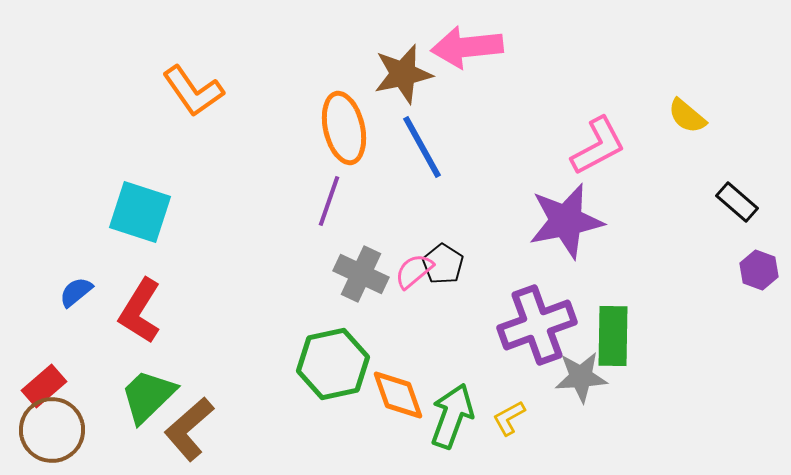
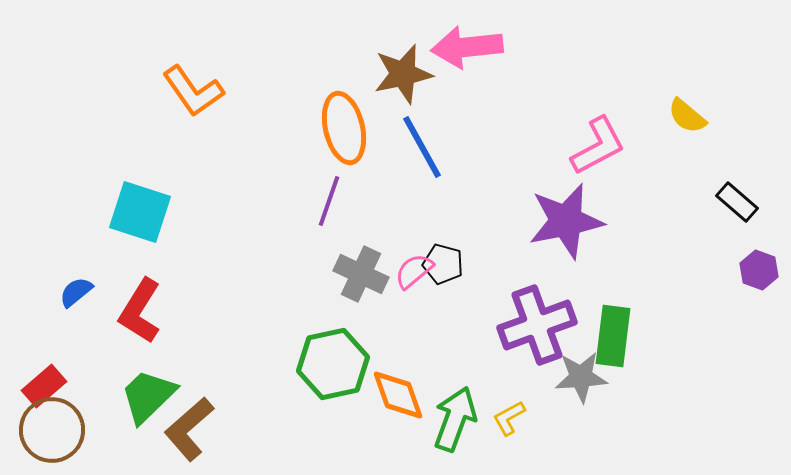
black pentagon: rotated 18 degrees counterclockwise
green rectangle: rotated 6 degrees clockwise
green arrow: moved 3 px right, 3 px down
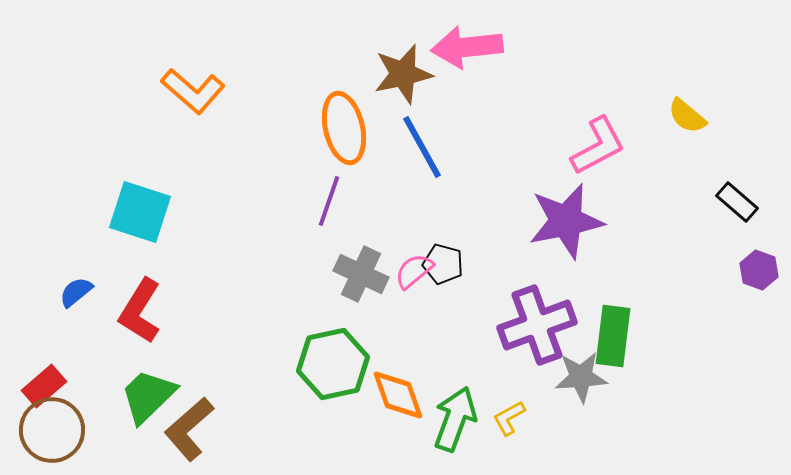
orange L-shape: rotated 14 degrees counterclockwise
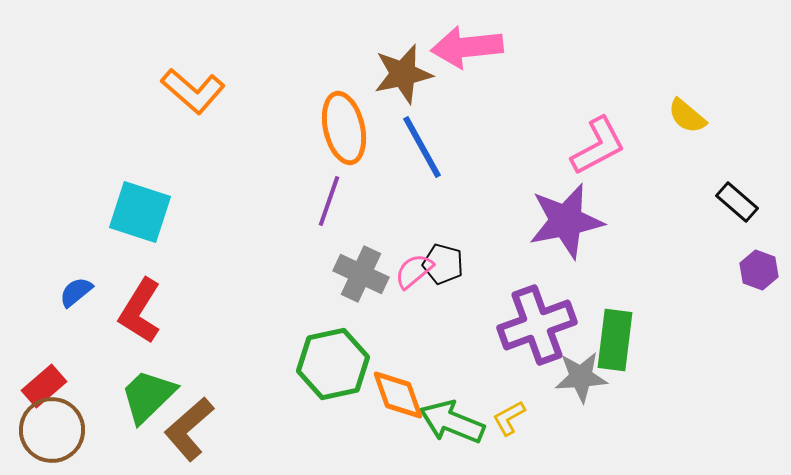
green rectangle: moved 2 px right, 4 px down
green arrow: moved 3 px left, 3 px down; rotated 88 degrees counterclockwise
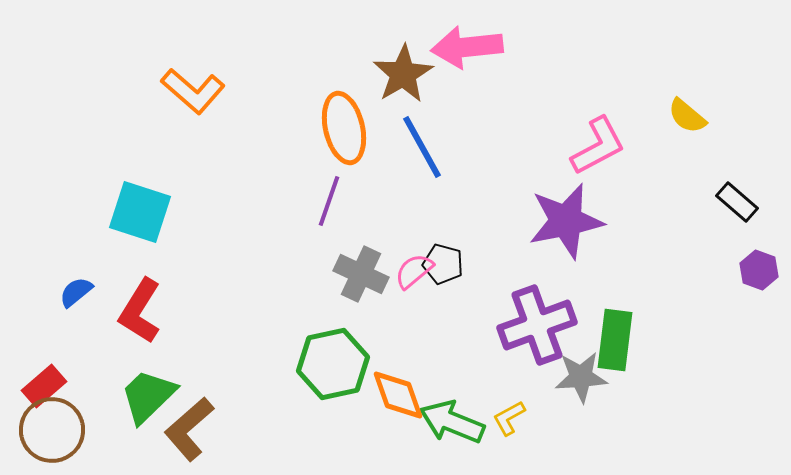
brown star: rotated 18 degrees counterclockwise
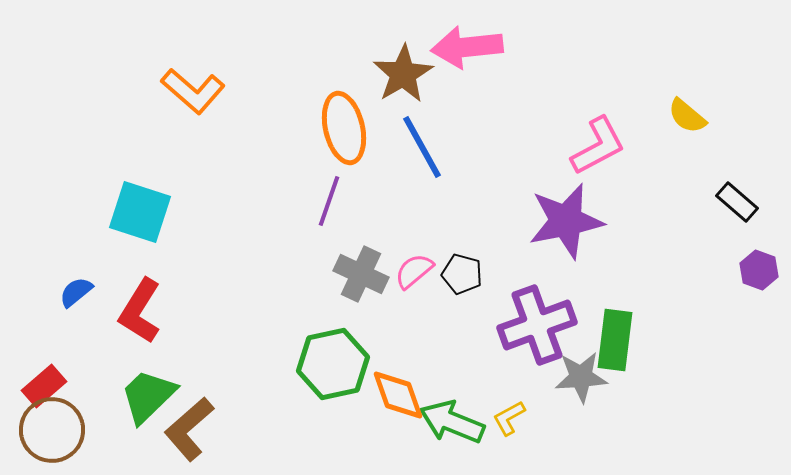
black pentagon: moved 19 px right, 10 px down
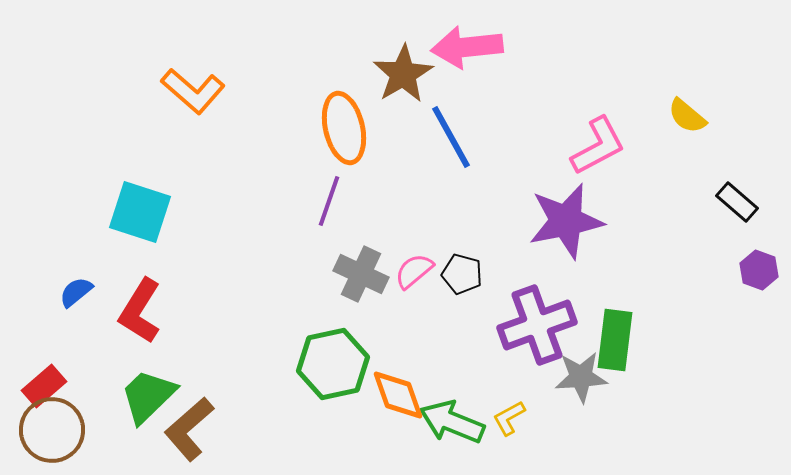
blue line: moved 29 px right, 10 px up
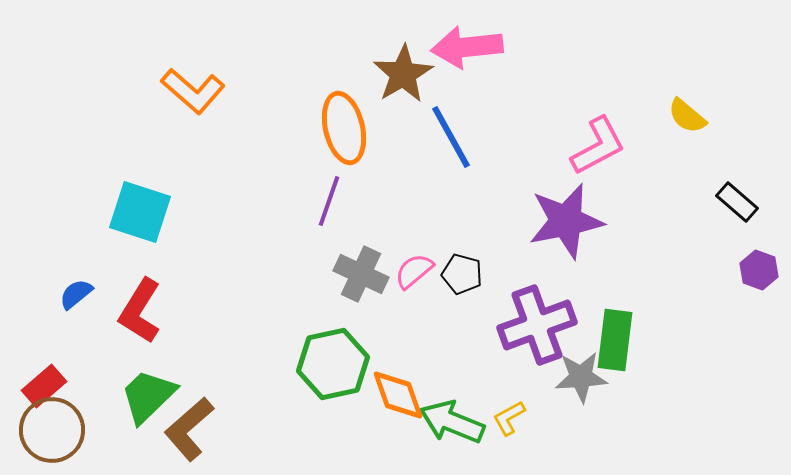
blue semicircle: moved 2 px down
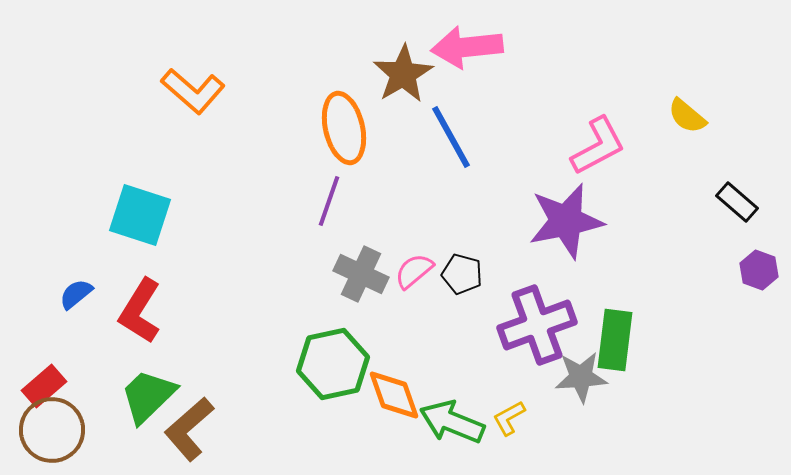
cyan square: moved 3 px down
orange diamond: moved 4 px left
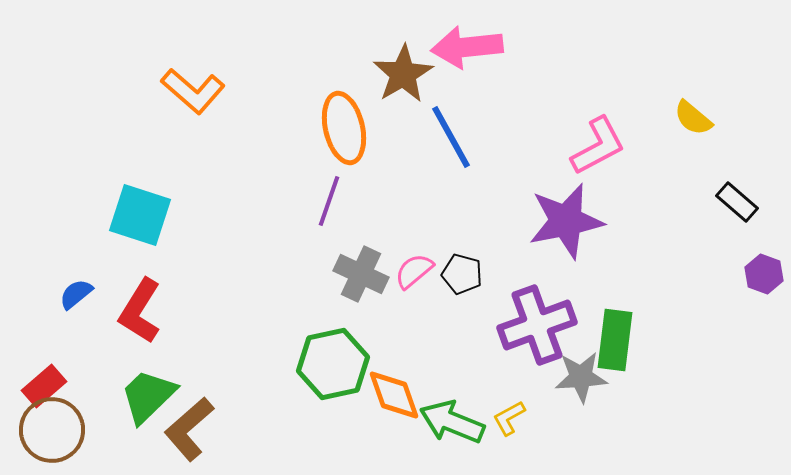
yellow semicircle: moved 6 px right, 2 px down
purple hexagon: moved 5 px right, 4 px down
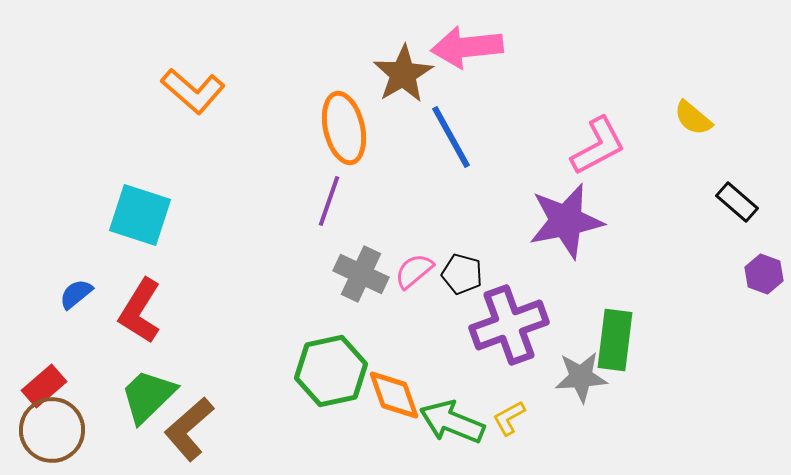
purple cross: moved 28 px left
green hexagon: moved 2 px left, 7 px down
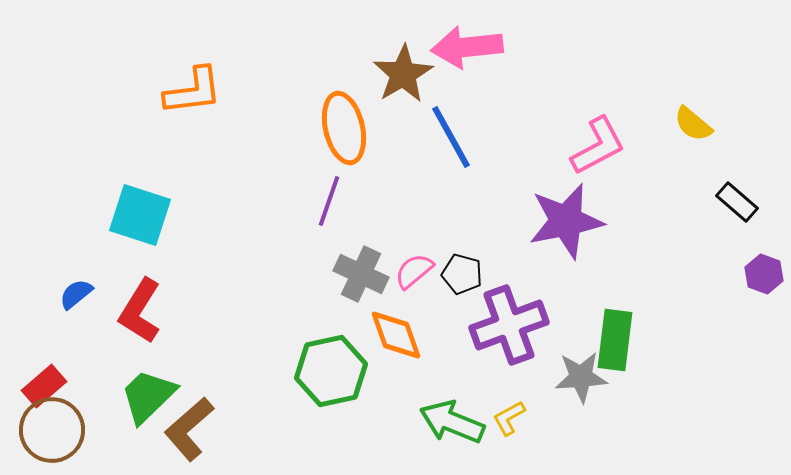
orange L-shape: rotated 48 degrees counterclockwise
yellow semicircle: moved 6 px down
orange diamond: moved 2 px right, 60 px up
